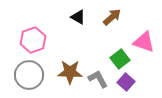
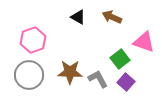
brown arrow: rotated 114 degrees counterclockwise
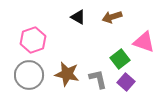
brown arrow: rotated 42 degrees counterclockwise
brown star: moved 3 px left, 2 px down; rotated 10 degrees clockwise
gray L-shape: rotated 15 degrees clockwise
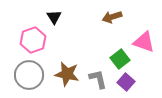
black triangle: moved 24 px left; rotated 28 degrees clockwise
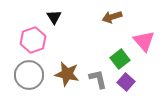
pink triangle: moved 1 px up; rotated 30 degrees clockwise
